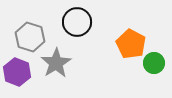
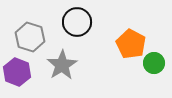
gray star: moved 6 px right, 2 px down
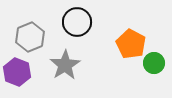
gray hexagon: rotated 20 degrees clockwise
gray star: moved 3 px right
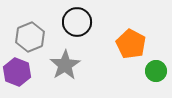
green circle: moved 2 px right, 8 px down
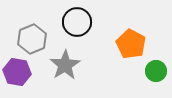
gray hexagon: moved 2 px right, 2 px down
purple hexagon: rotated 12 degrees counterclockwise
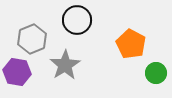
black circle: moved 2 px up
green circle: moved 2 px down
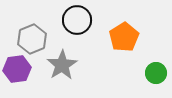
orange pentagon: moved 7 px left, 7 px up; rotated 12 degrees clockwise
gray star: moved 3 px left
purple hexagon: moved 3 px up; rotated 16 degrees counterclockwise
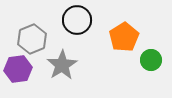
purple hexagon: moved 1 px right
green circle: moved 5 px left, 13 px up
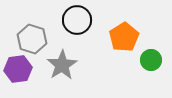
gray hexagon: rotated 20 degrees counterclockwise
